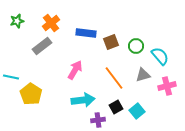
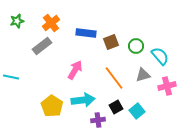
yellow pentagon: moved 21 px right, 12 px down
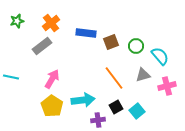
pink arrow: moved 23 px left, 9 px down
